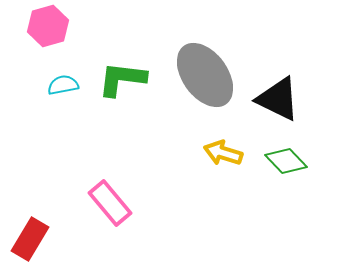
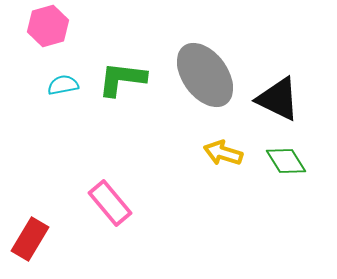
green diamond: rotated 12 degrees clockwise
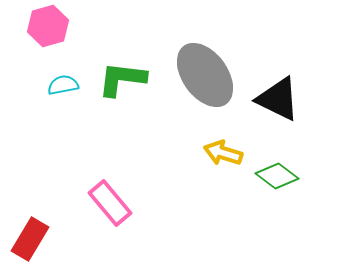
green diamond: moved 9 px left, 15 px down; rotated 21 degrees counterclockwise
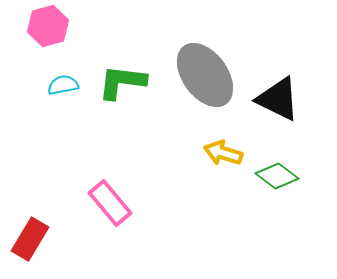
green L-shape: moved 3 px down
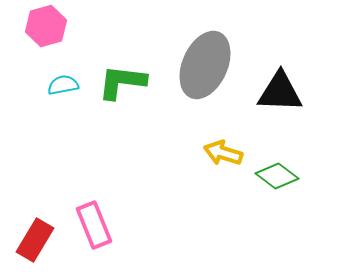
pink hexagon: moved 2 px left
gray ellipse: moved 10 px up; rotated 60 degrees clockwise
black triangle: moved 2 px right, 7 px up; rotated 24 degrees counterclockwise
pink rectangle: moved 16 px left, 22 px down; rotated 18 degrees clockwise
red rectangle: moved 5 px right, 1 px down
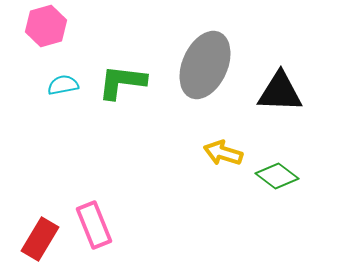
red rectangle: moved 5 px right, 1 px up
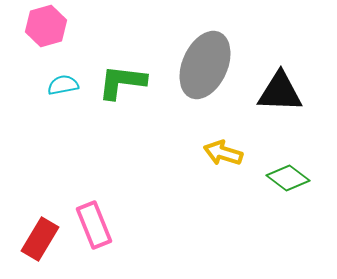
green diamond: moved 11 px right, 2 px down
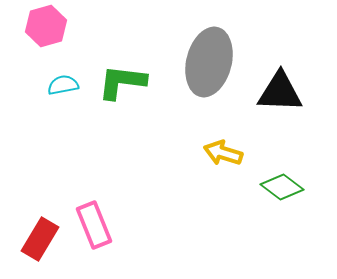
gray ellipse: moved 4 px right, 3 px up; rotated 10 degrees counterclockwise
green diamond: moved 6 px left, 9 px down
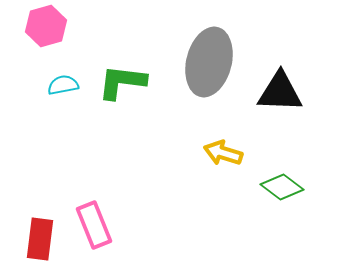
red rectangle: rotated 24 degrees counterclockwise
